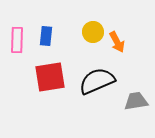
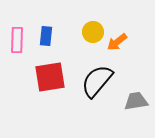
orange arrow: rotated 80 degrees clockwise
black semicircle: rotated 27 degrees counterclockwise
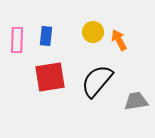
orange arrow: moved 2 px right, 2 px up; rotated 100 degrees clockwise
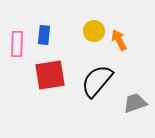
yellow circle: moved 1 px right, 1 px up
blue rectangle: moved 2 px left, 1 px up
pink rectangle: moved 4 px down
red square: moved 2 px up
gray trapezoid: moved 1 px left, 2 px down; rotated 10 degrees counterclockwise
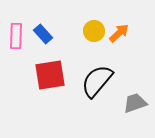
blue rectangle: moved 1 px left, 1 px up; rotated 48 degrees counterclockwise
orange arrow: moved 7 px up; rotated 75 degrees clockwise
pink rectangle: moved 1 px left, 8 px up
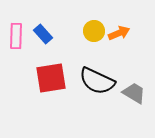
orange arrow: rotated 20 degrees clockwise
red square: moved 1 px right, 3 px down
black semicircle: rotated 105 degrees counterclockwise
gray trapezoid: moved 1 px left, 10 px up; rotated 50 degrees clockwise
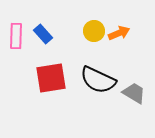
black semicircle: moved 1 px right, 1 px up
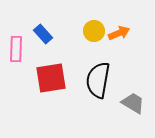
pink rectangle: moved 13 px down
black semicircle: rotated 75 degrees clockwise
gray trapezoid: moved 1 px left, 10 px down
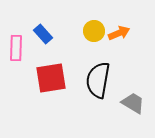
pink rectangle: moved 1 px up
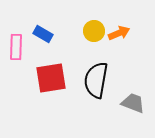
blue rectangle: rotated 18 degrees counterclockwise
pink rectangle: moved 1 px up
black semicircle: moved 2 px left
gray trapezoid: rotated 10 degrees counterclockwise
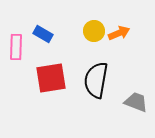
gray trapezoid: moved 3 px right, 1 px up
